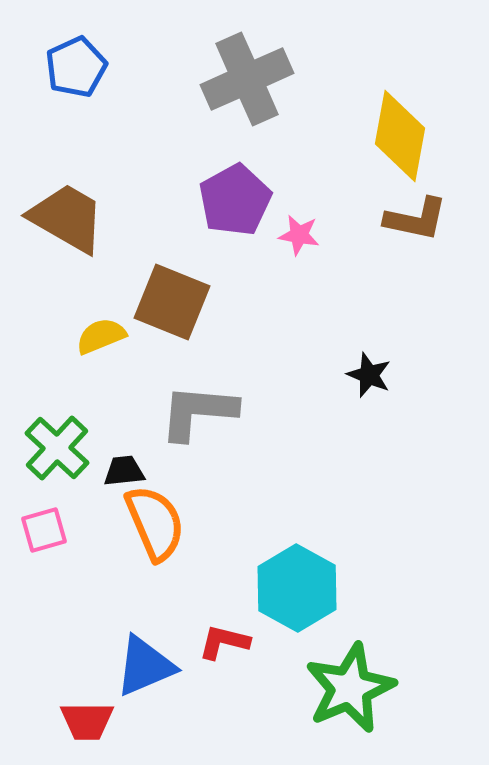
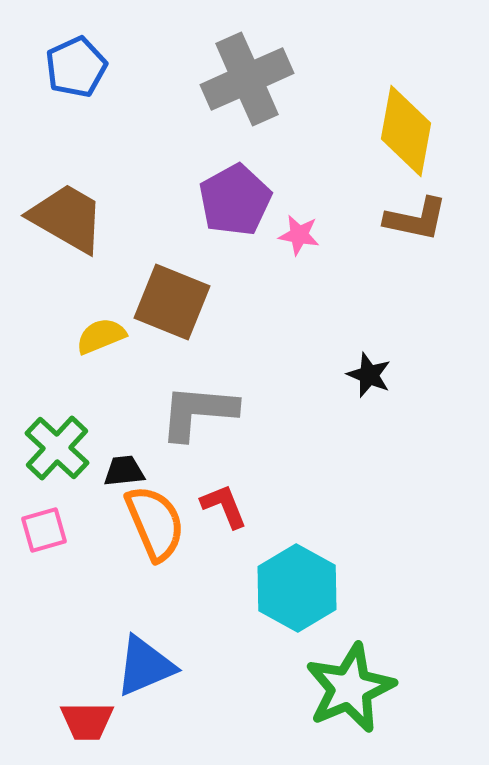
yellow diamond: moved 6 px right, 5 px up
red L-shape: moved 136 px up; rotated 54 degrees clockwise
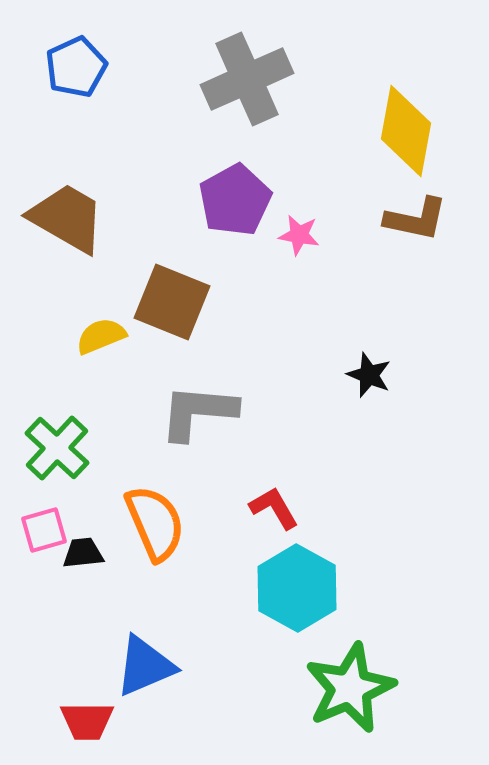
black trapezoid: moved 41 px left, 82 px down
red L-shape: moved 50 px right, 2 px down; rotated 8 degrees counterclockwise
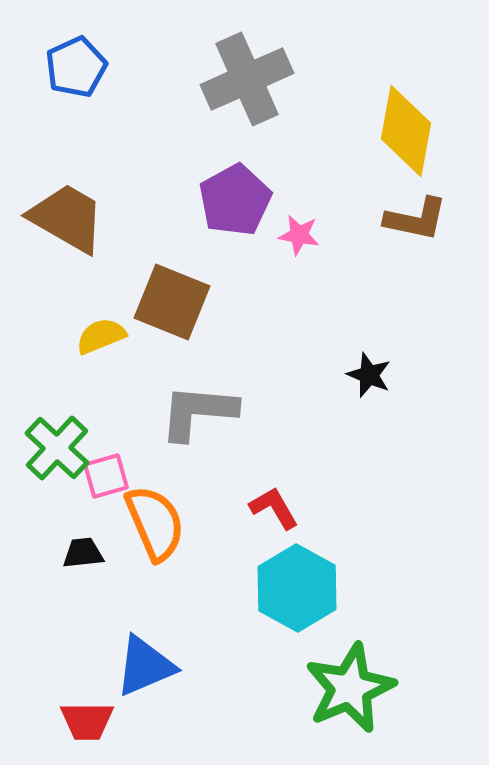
pink square: moved 62 px right, 54 px up
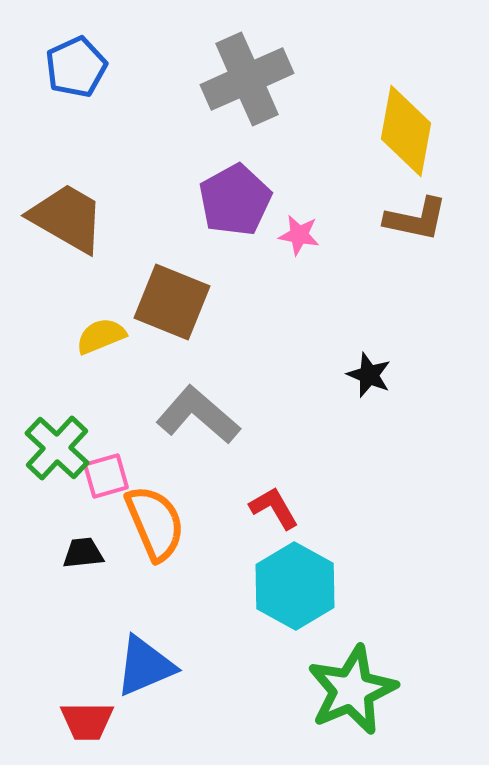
gray L-shape: moved 3 px down; rotated 36 degrees clockwise
cyan hexagon: moved 2 px left, 2 px up
green star: moved 2 px right, 2 px down
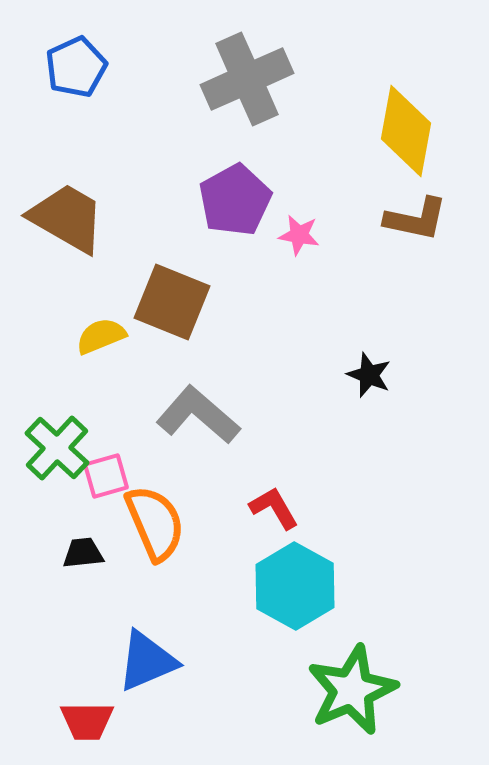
blue triangle: moved 2 px right, 5 px up
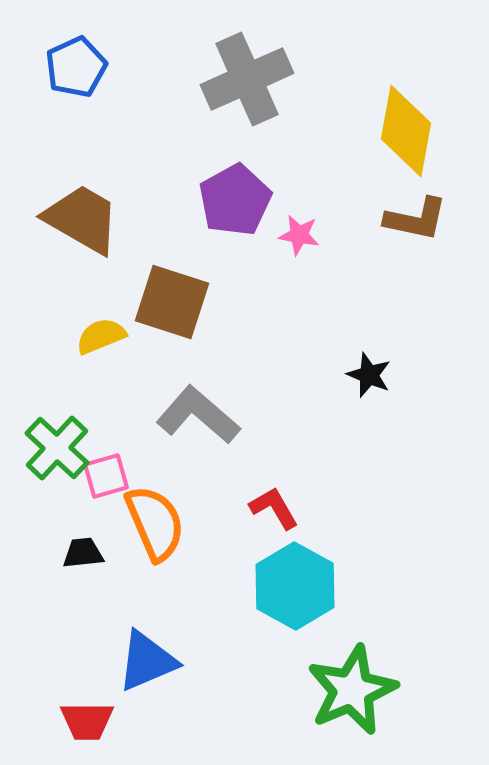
brown trapezoid: moved 15 px right, 1 px down
brown square: rotated 4 degrees counterclockwise
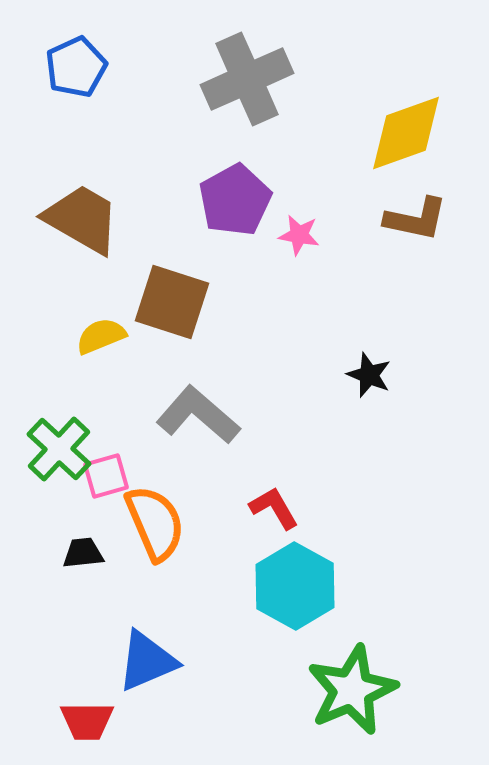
yellow diamond: moved 2 px down; rotated 60 degrees clockwise
green cross: moved 2 px right, 1 px down
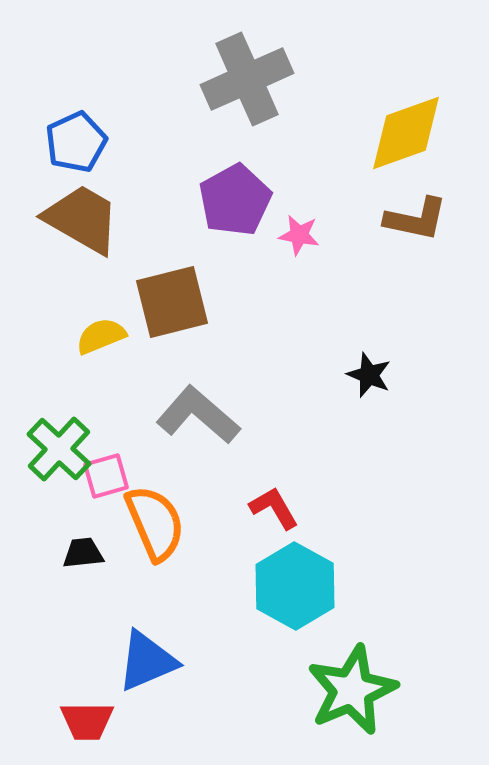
blue pentagon: moved 75 px down
brown square: rotated 32 degrees counterclockwise
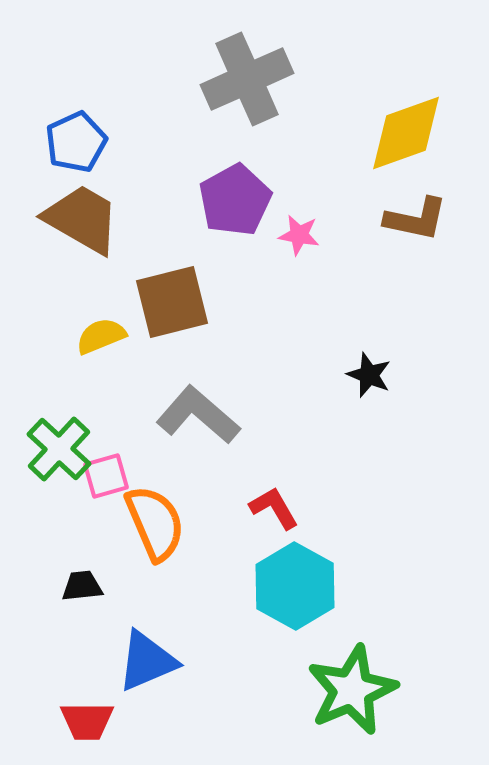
black trapezoid: moved 1 px left, 33 px down
